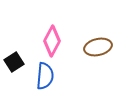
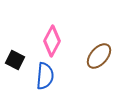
brown ellipse: moved 1 px right, 9 px down; rotated 36 degrees counterclockwise
black square: moved 1 px right, 2 px up; rotated 30 degrees counterclockwise
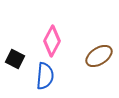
brown ellipse: rotated 16 degrees clockwise
black square: moved 1 px up
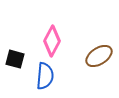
black square: rotated 12 degrees counterclockwise
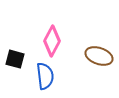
brown ellipse: rotated 52 degrees clockwise
blue semicircle: rotated 12 degrees counterclockwise
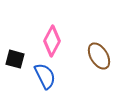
brown ellipse: rotated 40 degrees clockwise
blue semicircle: rotated 20 degrees counterclockwise
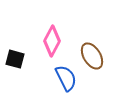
brown ellipse: moved 7 px left
blue semicircle: moved 21 px right, 2 px down
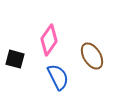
pink diamond: moved 3 px left, 1 px up; rotated 8 degrees clockwise
blue semicircle: moved 8 px left, 1 px up
